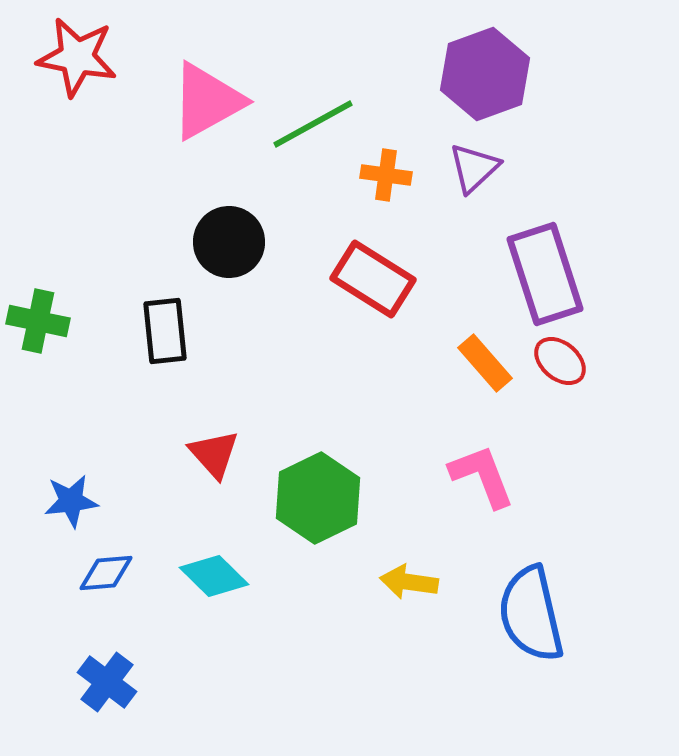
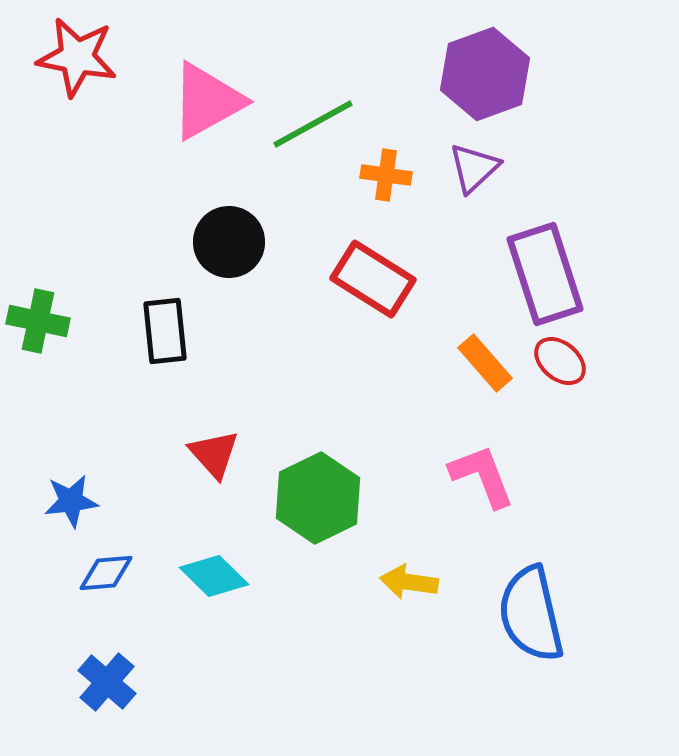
blue cross: rotated 4 degrees clockwise
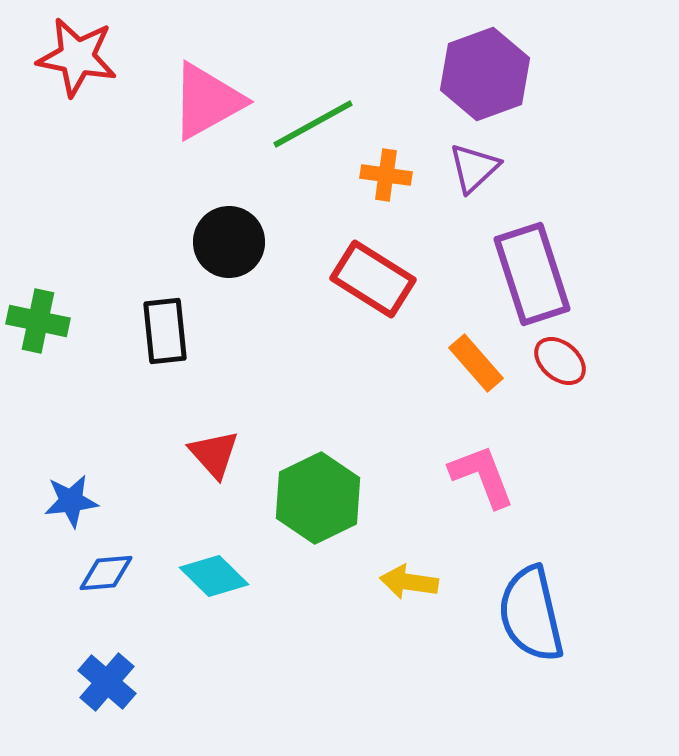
purple rectangle: moved 13 px left
orange rectangle: moved 9 px left
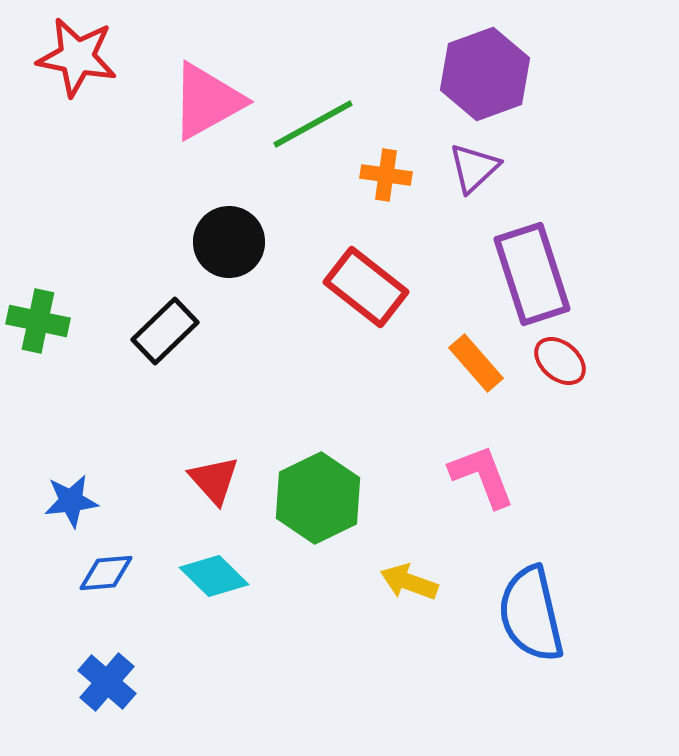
red rectangle: moved 7 px left, 8 px down; rotated 6 degrees clockwise
black rectangle: rotated 52 degrees clockwise
red triangle: moved 26 px down
yellow arrow: rotated 12 degrees clockwise
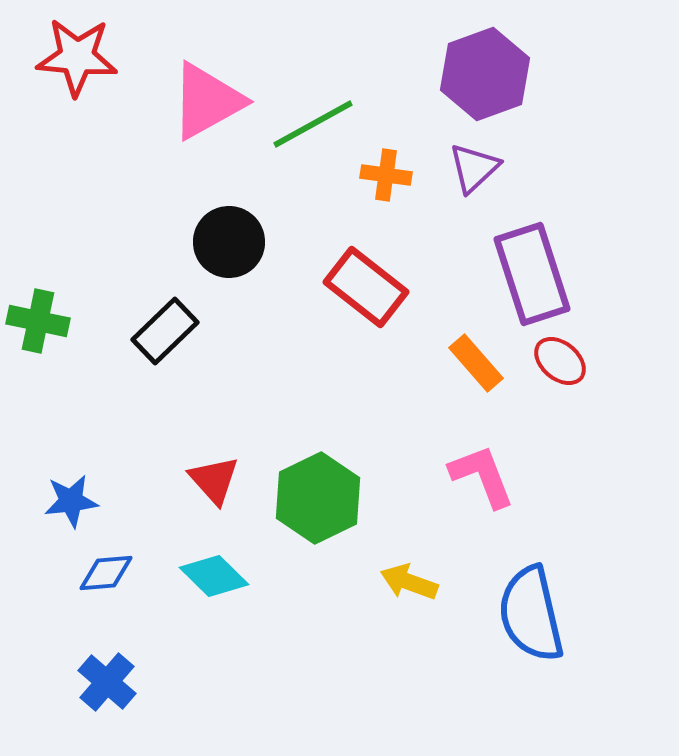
red star: rotated 6 degrees counterclockwise
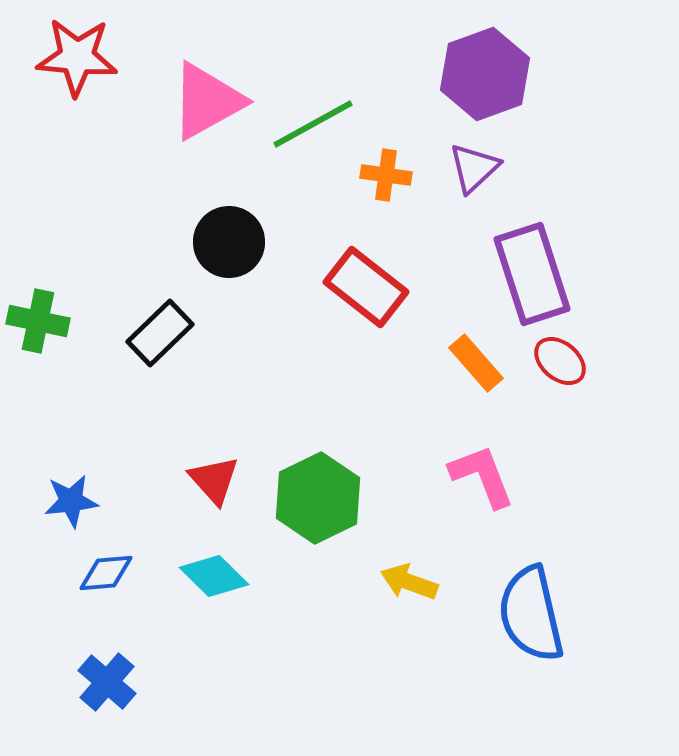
black rectangle: moved 5 px left, 2 px down
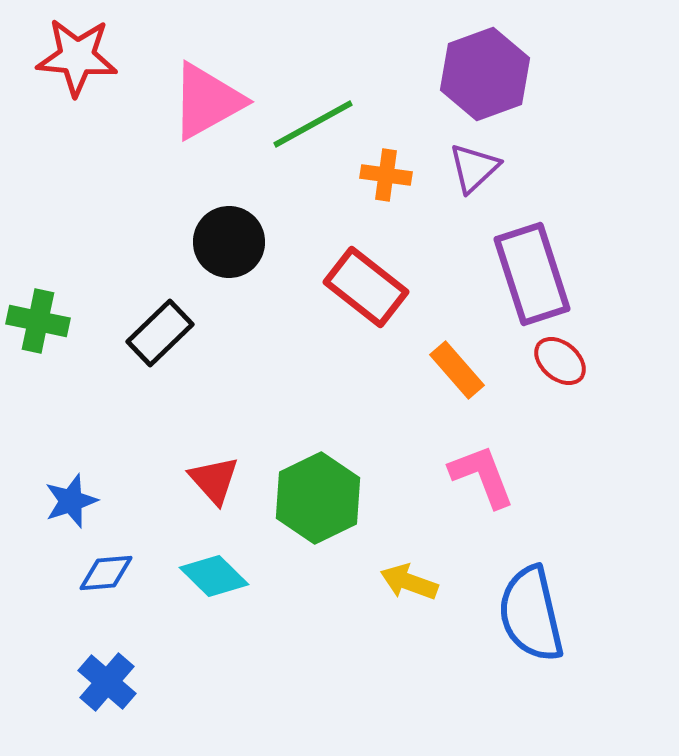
orange rectangle: moved 19 px left, 7 px down
blue star: rotated 12 degrees counterclockwise
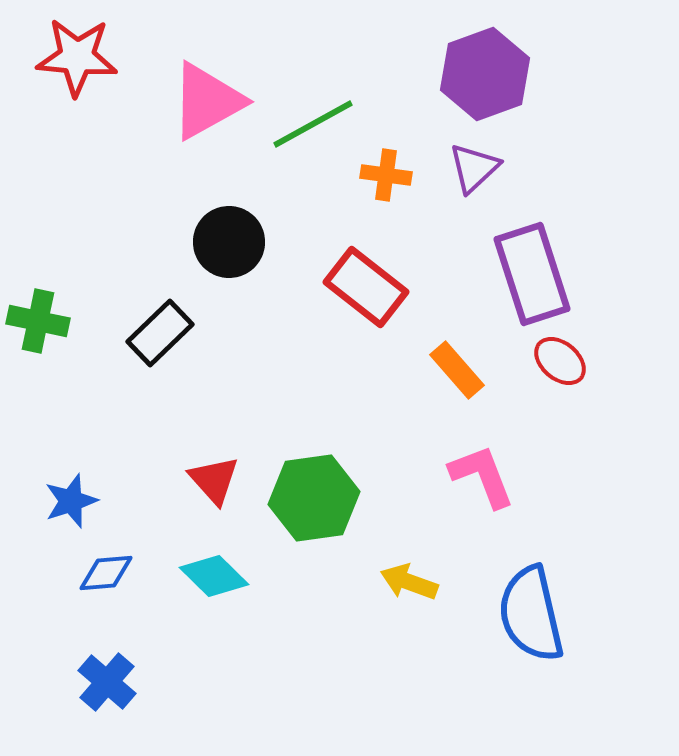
green hexagon: moved 4 px left; rotated 18 degrees clockwise
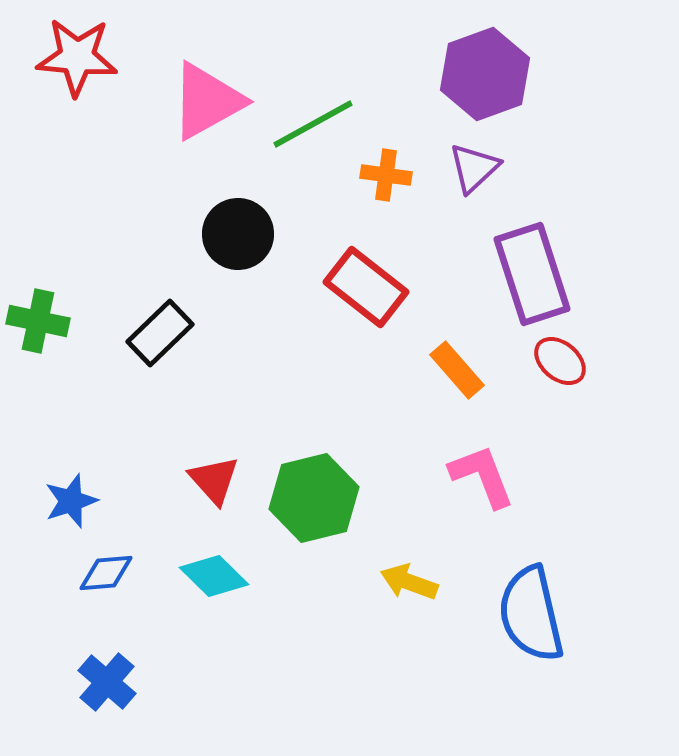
black circle: moved 9 px right, 8 px up
green hexagon: rotated 6 degrees counterclockwise
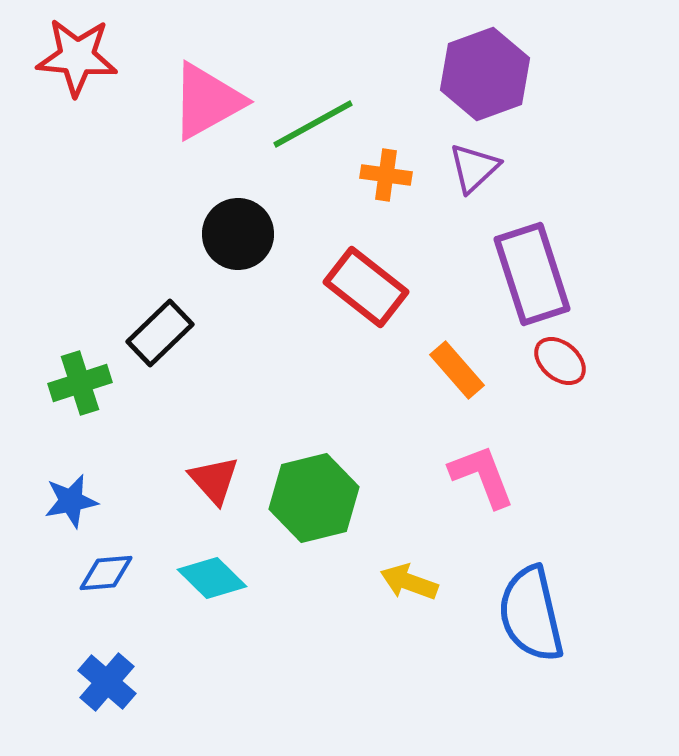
green cross: moved 42 px right, 62 px down; rotated 30 degrees counterclockwise
blue star: rotated 8 degrees clockwise
cyan diamond: moved 2 px left, 2 px down
